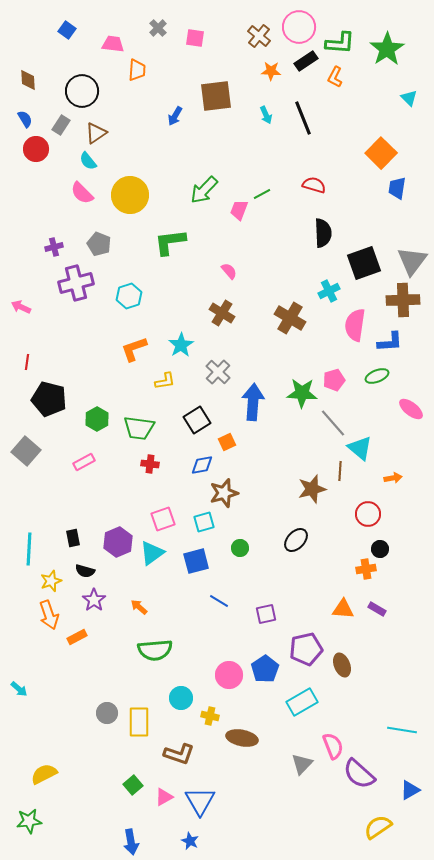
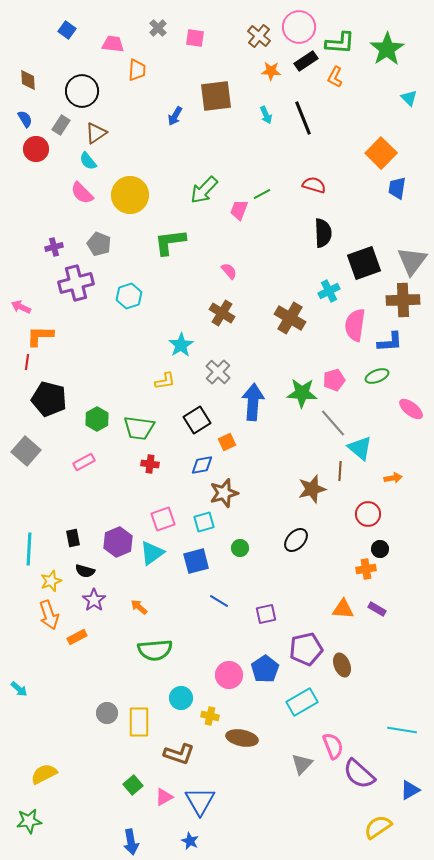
orange L-shape at (134, 349): moved 94 px left, 13 px up; rotated 20 degrees clockwise
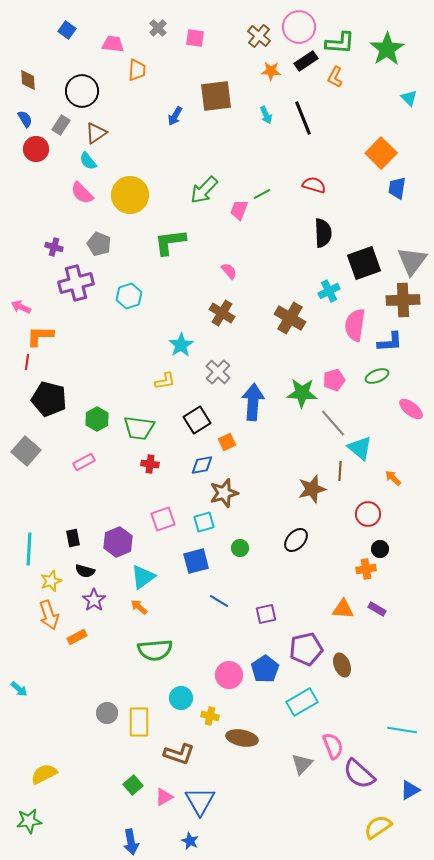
purple cross at (54, 247): rotated 30 degrees clockwise
orange arrow at (393, 478): rotated 126 degrees counterclockwise
cyan triangle at (152, 553): moved 9 px left, 24 px down
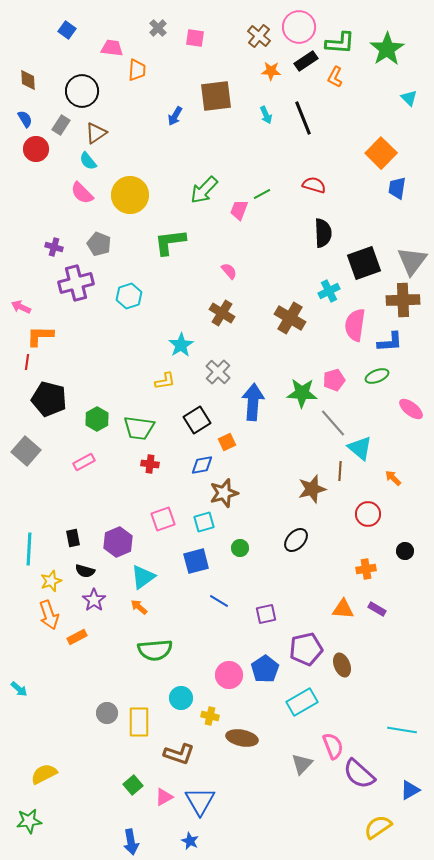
pink trapezoid at (113, 44): moved 1 px left, 4 px down
black circle at (380, 549): moved 25 px right, 2 px down
